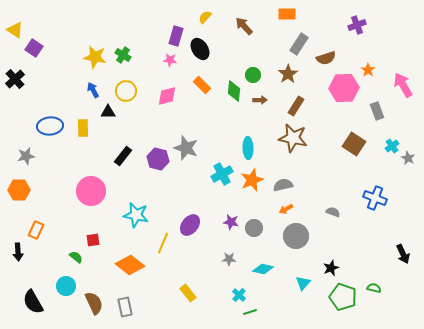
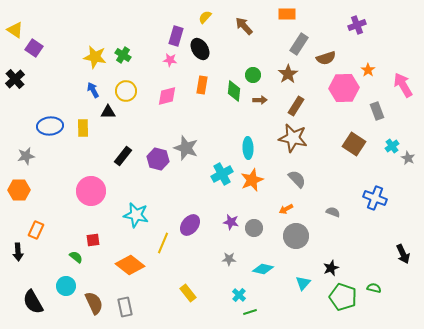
orange rectangle at (202, 85): rotated 54 degrees clockwise
gray semicircle at (283, 185): moved 14 px right, 6 px up; rotated 60 degrees clockwise
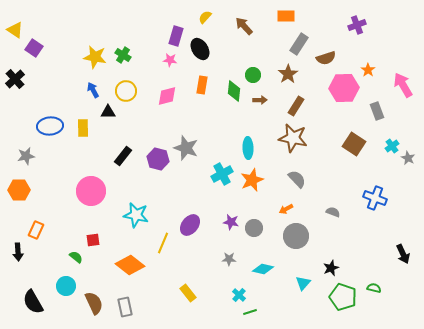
orange rectangle at (287, 14): moved 1 px left, 2 px down
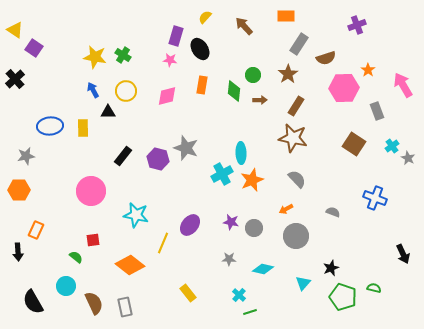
cyan ellipse at (248, 148): moved 7 px left, 5 px down
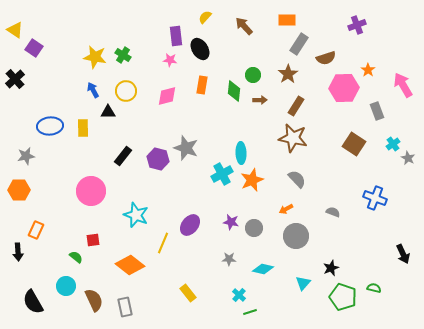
orange rectangle at (286, 16): moved 1 px right, 4 px down
purple rectangle at (176, 36): rotated 24 degrees counterclockwise
cyan cross at (392, 146): moved 1 px right, 2 px up
cyan star at (136, 215): rotated 10 degrees clockwise
brown semicircle at (94, 303): moved 3 px up
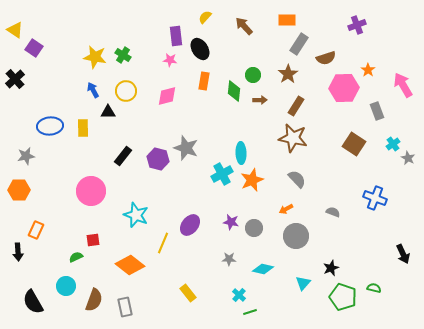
orange rectangle at (202, 85): moved 2 px right, 4 px up
green semicircle at (76, 257): rotated 64 degrees counterclockwise
brown semicircle at (94, 300): rotated 45 degrees clockwise
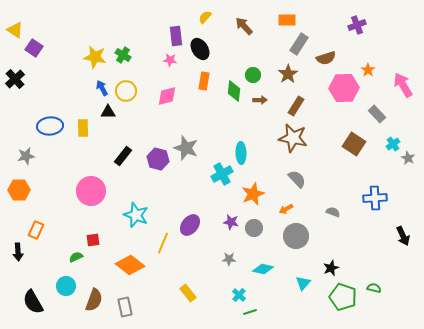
blue arrow at (93, 90): moved 9 px right, 2 px up
gray rectangle at (377, 111): moved 3 px down; rotated 24 degrees counterclockwise
orange star at (252, 180): moved 1 px right, 14 px down
blue cross at (375, 198): rotated 25 degrees counterclockwise
black arrow at (403, 254): moved 18 px up
